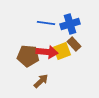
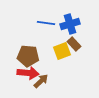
red arrow: moved 19 px left, 21 px down
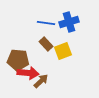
blue cross: moved 1 px left, 2 px up
brown rectangle: moved 28 px left
yellow square: moved 1 px right
brown pentagon: moved 10 px left, 4 px down
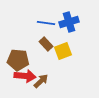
red arrow: moved 3 px left, 3 px down
